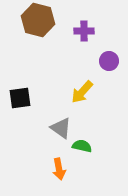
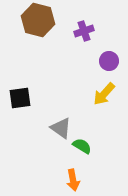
purple cross: rotated 18 degrees counterclockwise
yellow arrow: moved 22 px right, 2 px down
green semicircle: rotated 18 degrees clockwise
orange arrow: moved 14 px right, 11 px down
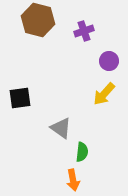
green semicircle: moved 6 px down; rotated 66 degrees clockwise
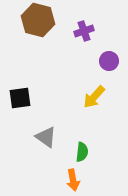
yellow arrow: moved 10 px left, 3 px down
gray triangle: moved 15 px left, 9 px down
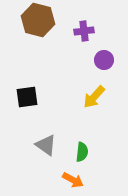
purple cross: rotated 12 degrees clockwise
purple circle: moved 5 px left, 1 px up
black square: moved 7 px right, 1 px up
gray triangle: moved 8 px down
orange arrow: rotated 50 degrees counterclockwise
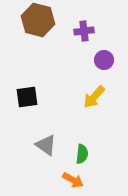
green semicircle: moved 2 px down
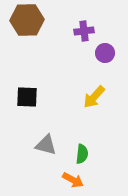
brown hexagon: moved 11 px left; rotated 16 degrees counterclockwise
purple circle: moved 1 px right, 7 px up
black square: rotated 10 degrees clockwise
gray triangle: rotated 20 degrees counterclockwise
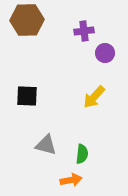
black square: moved 1 px up
orange arrow: moved 2 px left; rotated 40 degrees counterclockwise
